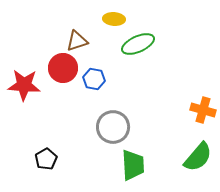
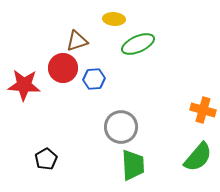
blue hexagon: rotated 15 degrees counterclockwise
gray circle: moved 8 px right
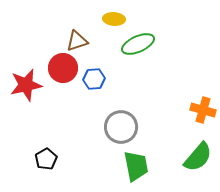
red star: moved 2 px right; rotated 16 degrees counterclockwise
green trapezoid: moved 3 px right, 1 px down; rotated 8 degrees counterclockwise
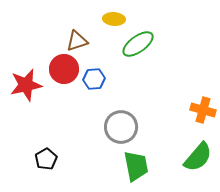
green ellipse: rotated 12 degrees counterclockwise
red circle: moved 1 px right, 1 px down
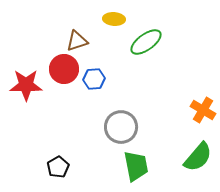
green ellipse: moved 8 px right, 2 px up
red star: rotated 12 degrees clockwise
orange cross: rotated 15 degrees clockwise
black pentagon: moved 12 px right, 8 px down
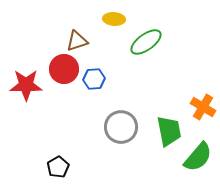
orange cross: moved 3 px up
green trapezoid: moved 33 px right, 35 px up
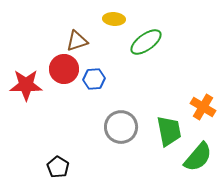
black pentagon: rotated 10 degrees counterclockwise
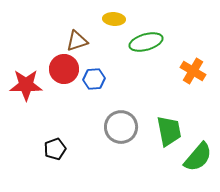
green ellipse: rotated 20 degrees clockwise
orange cross: moved 10 px left, 36 px up
black pentagon: moved 3 px left, 18 px up; rotated 20 degrees clockwise
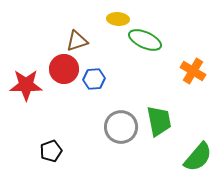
yellow ellipse: moved 4 px right
green ellipse: moved 1 px left, 2 px up; rotated 40 degrees clockwise
green trapezoid: moved 10 px left, 10 px up
black pentagon: moved 4 px left, 2 px down
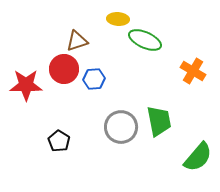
black pentagon: moved 8 px right, 10 px up; rotated 20 degrees counterclockwise
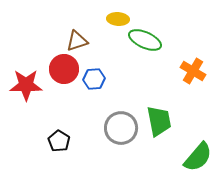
gray circle: moved 1 px down
